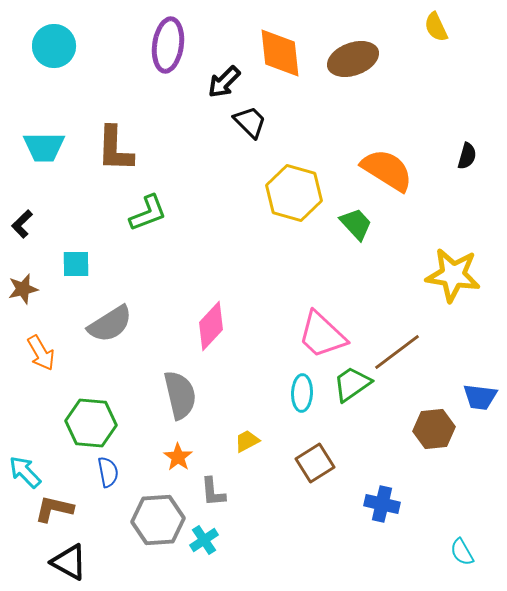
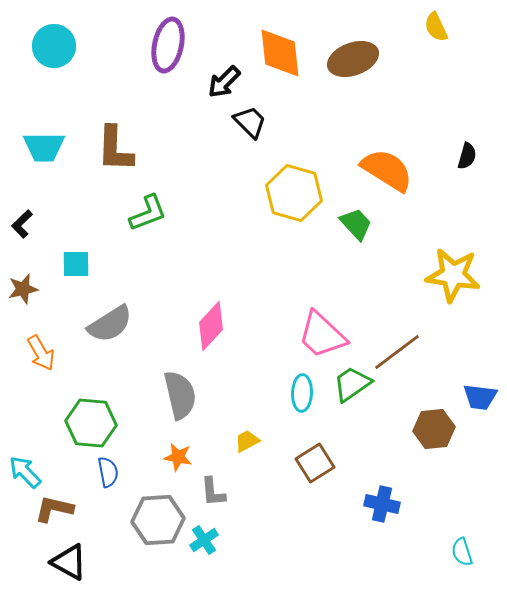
purple ellipse at (168, 45): rotated 4 degrees clockwise
orange star at (178, 457): rotated 24 degrees counterclockwise
cyan semicircle at (462, 552): rotated 12 degrees clockwise
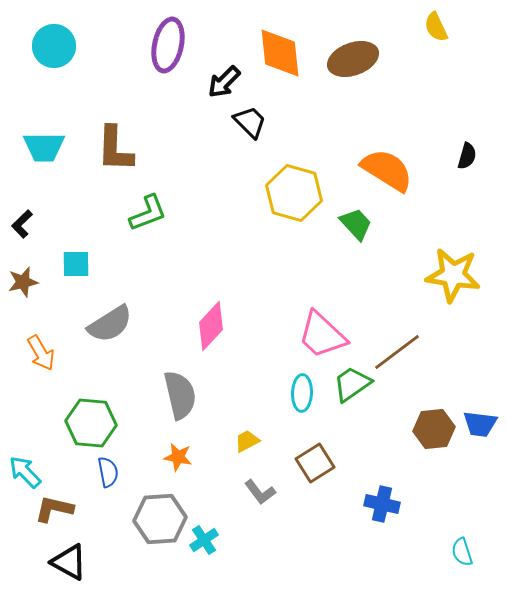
brown star at (23, 289): moved 7 px up
blue trapezoid at (480, 397): moved 27 px down
gray L-shape at (213, 492): moved 47 px right; rotated 32 degrees counterclockwise
gray hexagon at (158, 520): moved 2 px right, 1 px up
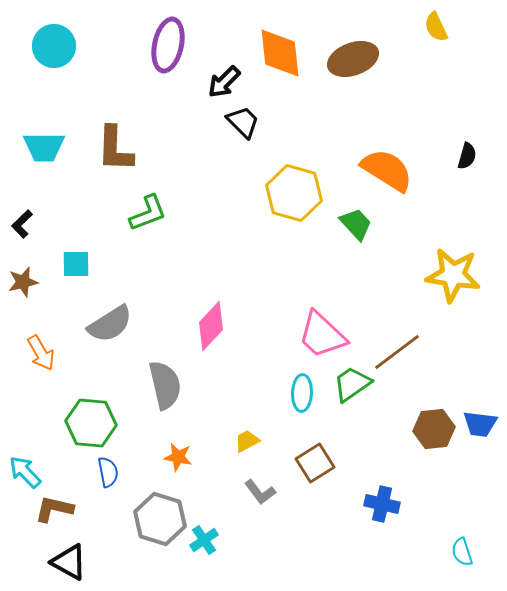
black trapezoid at (250, 122): moved 7 px left
gray semicircle at (180, 395): moved 15 px left, 10 px up
gray hexagon at (160, 519): rotated 21 degrees clockwise
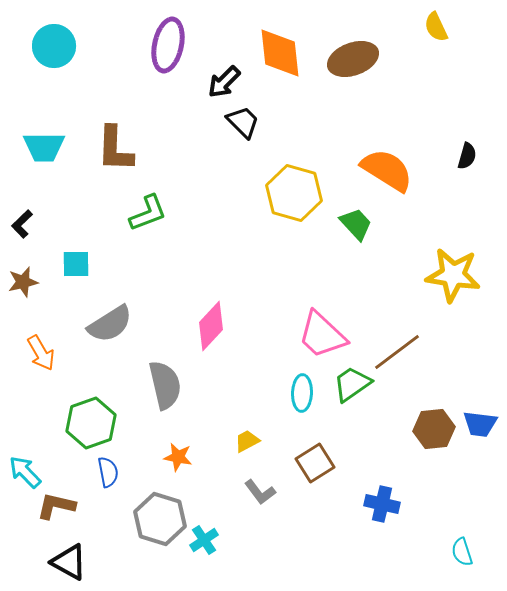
green hexagon at (91, 423): rotated 24 degrees counterclockwise
brown L-shape at (54, 509): moved 2 px right, 3 px up
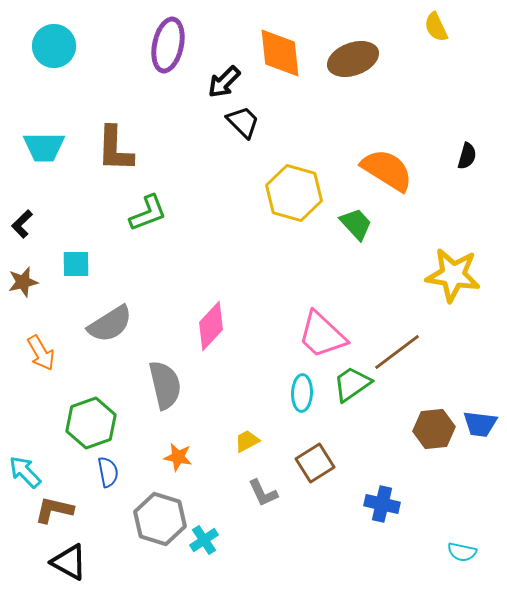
gray L-shape at (260, 492): moved 3 px right, 1 px down; rotated 12 degrees clockwise
brown L-shape at (56, 506): moved 2 px left, 4 px down
cyan semicircle at (462, 552): rotated 60 degrees counterclockwise
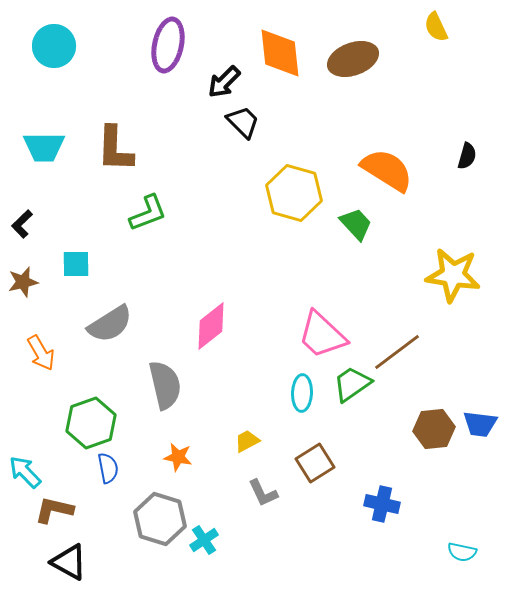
pink diamond at (211, 326): rotated 9 degrees clockwise
blue semicircle at (108, 472): moved 4 px up
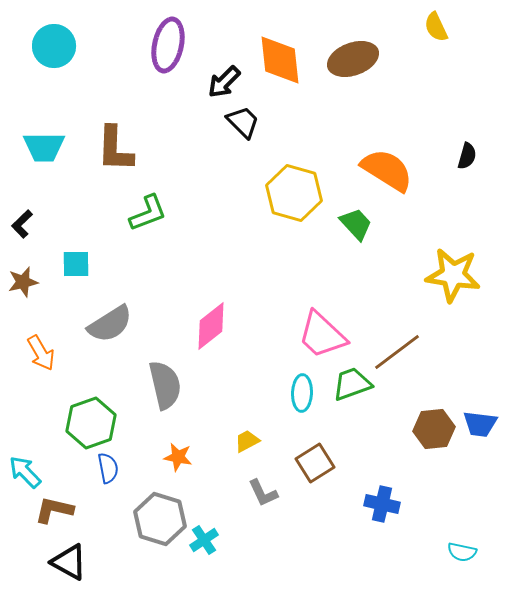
orange diamond at (280, 53): moved 7 px down
green trapezoid at (352, 384): rotated 15 degrees clockwise
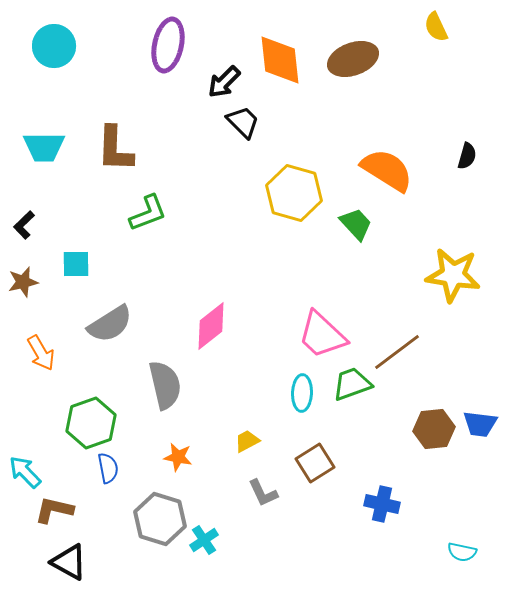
black L-shape at (22, 224): moved 2 px right, 1 px down
